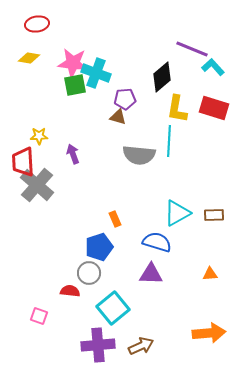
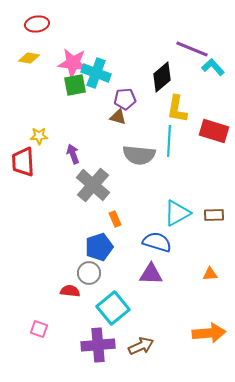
red rectangle: moved 23 px down
gray cross: moved 56 px right
pink square: moved 13 px down
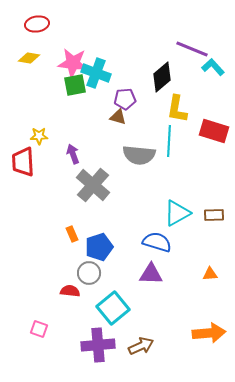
orange rectangle: moved 43 px left, 15 px down
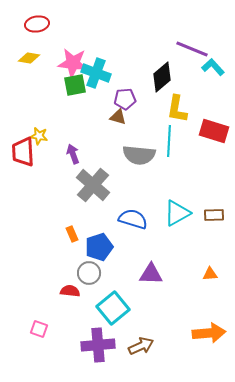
yellow star: rotated 12 degrees clockwise
red trapezoid: moved 10 px up
blue semicircle: moved 24 px left, 23 px up
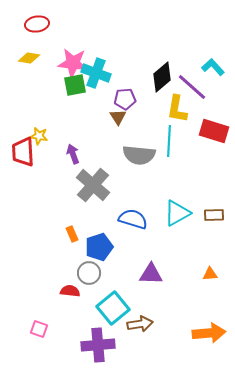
purple line: moved 38 px down; rotated 20 degrees clockwise
brown triangle: rotated 42 degrees clockwise
brown arrow: moved 1 px left, 22 px up; rotated 15 degrees clockwise
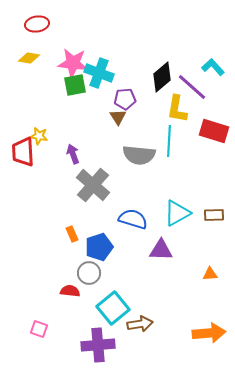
cyan cross: moved 3 px right
purple triangle: moved 10 px right, 24 px up
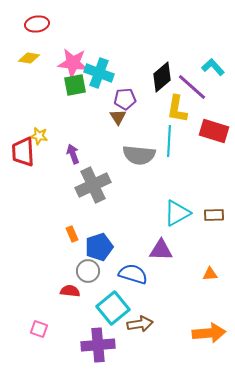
gray cross: rotated 24 degrees clockwise
blue semicircle: moved 55 px down
gray circle: moved 1 px left, 2 px up
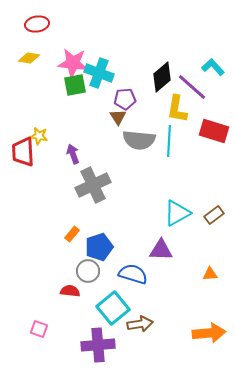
gray semicircle: moved 15 px up
brown rectangle: rotated 36 degrees counterclockwise
orange rectangle: rotated 63 degrees clockwise
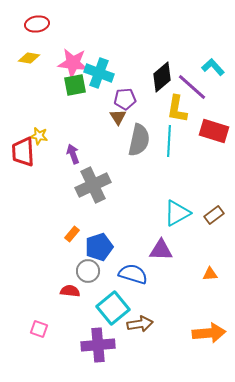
gray semicircle: rotated 84 degrees counterclockwise
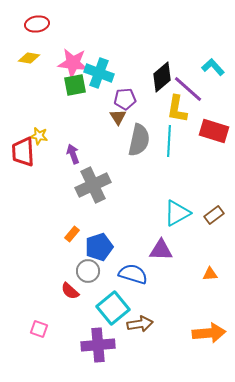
purple line: moved 4 px left, 2 px down
red semicircle: rotated 144 degrees counterclockwise
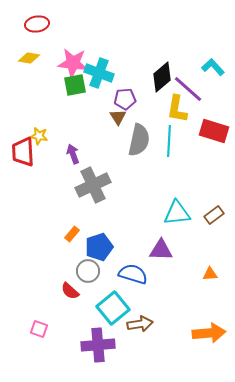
cyan triangle: rotated 24 degrees clockwise
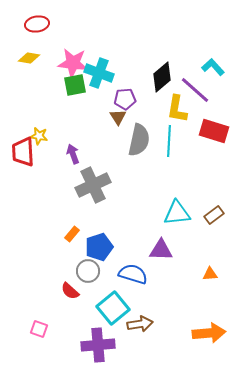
purple line: moved 7 px right, 1 px down
